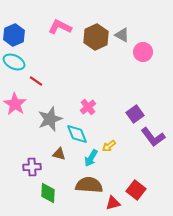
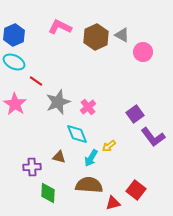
gray star: moved 8 px right, 17 px up
brown triangle: moved 3 px down
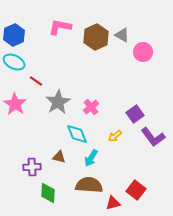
pink L-shape: rotated 15 degrees counterclockwise
gray star: rotated 10 degrees counterclockwise
pink cross: moved 3 px right
yellow arrow: moved 6 px right, 10 px up
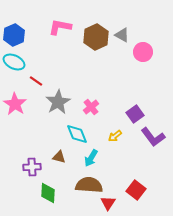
red triangle: moved 5 px left; rotated 42 degrees counterclockwise
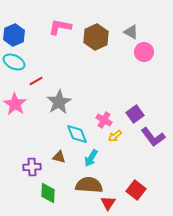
gray triangle: moved 9 px right, 3 px up
pink circle: moved 1 px right
red line: rotated 64 degrees counterclockwise
gray star: moved 1 px right
pink cross: moved 13 px right, 13 px down; rotated 21 degrees counterclockwise
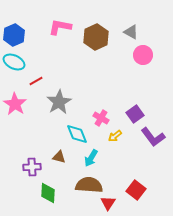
pink circle: moved 1 px left, 3 px down
pink cross: moved 3 px left, 2 px up
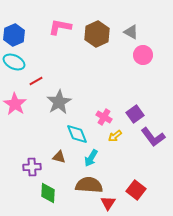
brown hexagon: moved 1 px right, 3 px up
pink cross: moved 3 px right, 1 px up
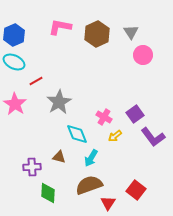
gray triangle: rotated 28 degrees clockwise
brown semicircle: rotated 24 degrees counterclockwise
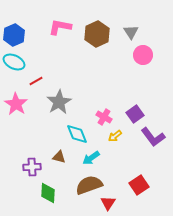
pink star: moved 1 px right
cyan arrow: rotated 24 degrees clockwise
red square: moved 3 px right, 5 px up; rotated 18 degrees clockwise
